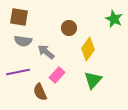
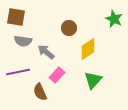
brown square: moved 3 px left
yellow diamond: rotated 20 degrees clockwise
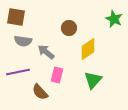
pink rectangle: rotated 28 degrees counterclockwise
brown semicircle: rotated 18 degrees counterclockwise
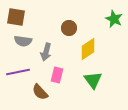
gray arrow: rotated 114 degrees counterclockwise
green triangle: rotated 18 degrees counterclockwise
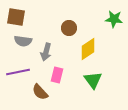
green star: rotated 18 degrees counterclockwise
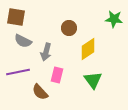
gray semicircle: rotated 18 degrees clockwise
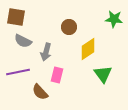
brown circle: moved 1 px up
green triangle: moved 10 px right, 6 px up
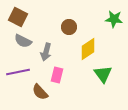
brown square: moved 2 px right; rotated 18 degrees clockwise
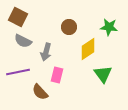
green star: moved 5 px left, 8 px down
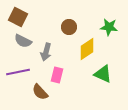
yellow diamond: moved 1 px left
green triangle: rotated 30 degrees counterclockwise
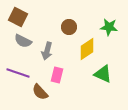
gray arrow: moved 1 px right, 1 px up
purple line: moved 1 px down; rotated 30 degrees clockwise
